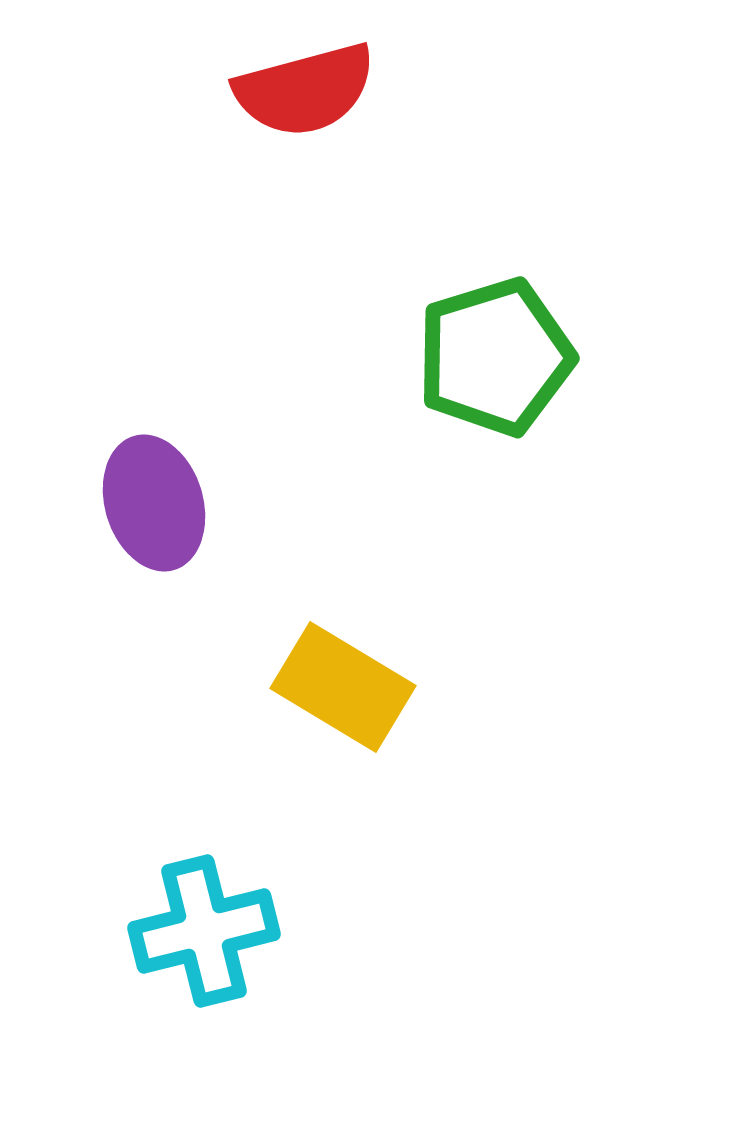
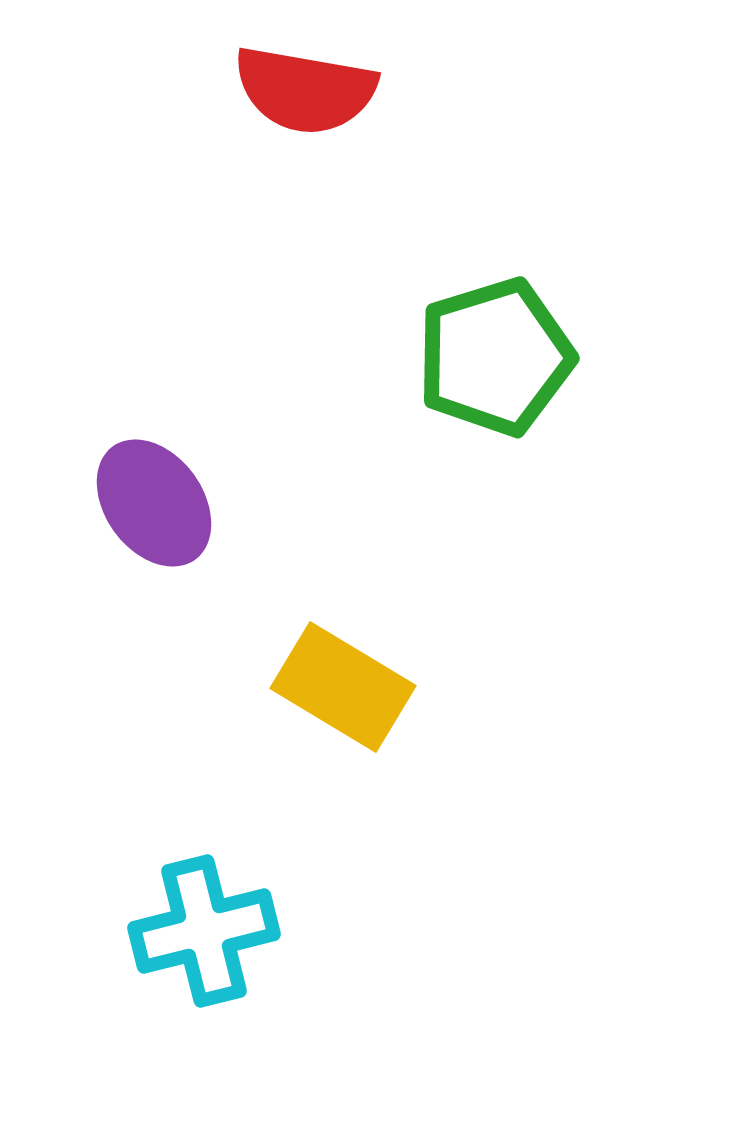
red semicircle: rotated 25 degrees clockwise
purple ellipse: rotated 19 degrees counterclockwise
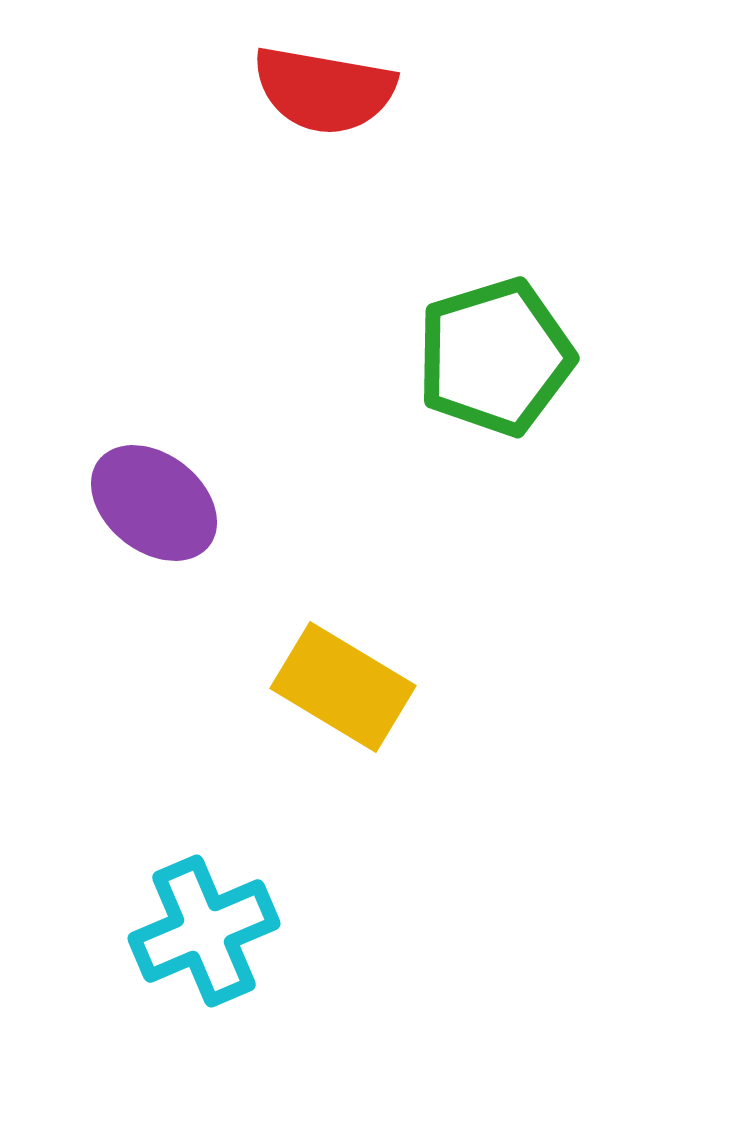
red semicircle: moved 19 px right
purple ellipse: rotated 16 degrees counterclockwise
cyan cross: rotated 9 degrees counterclockwise
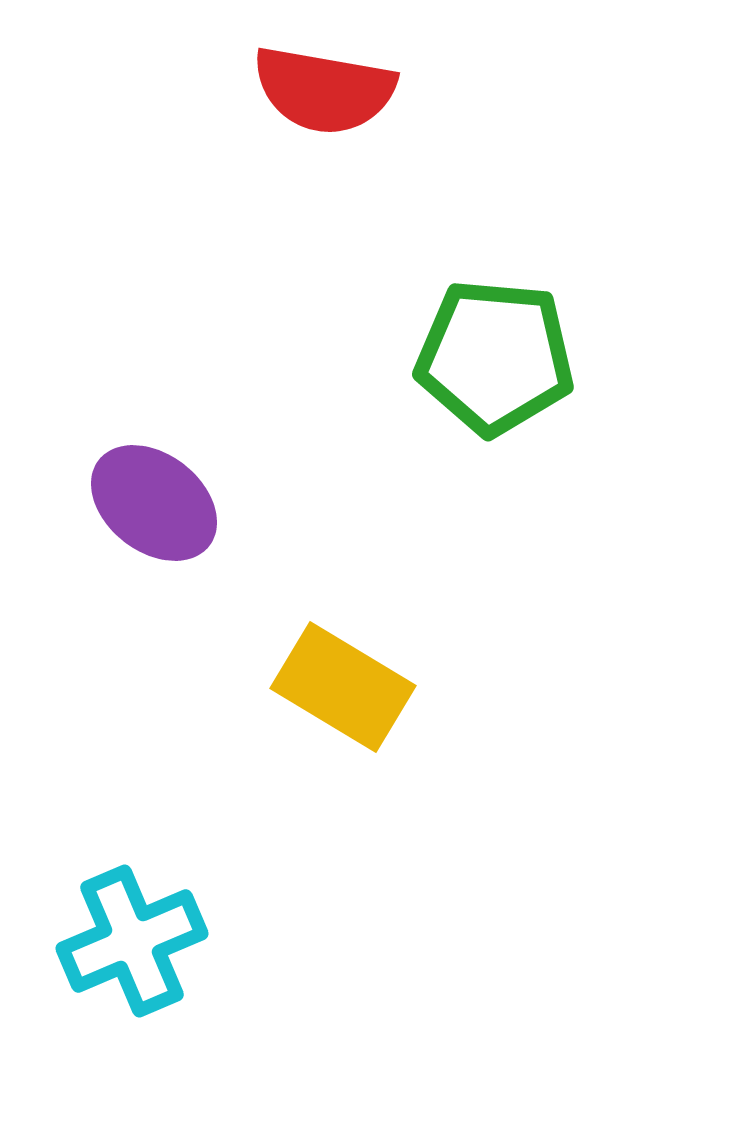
green pentagon: rotated 22 degrees clockwise
cyan cross: moved 72 px left, 10 px down
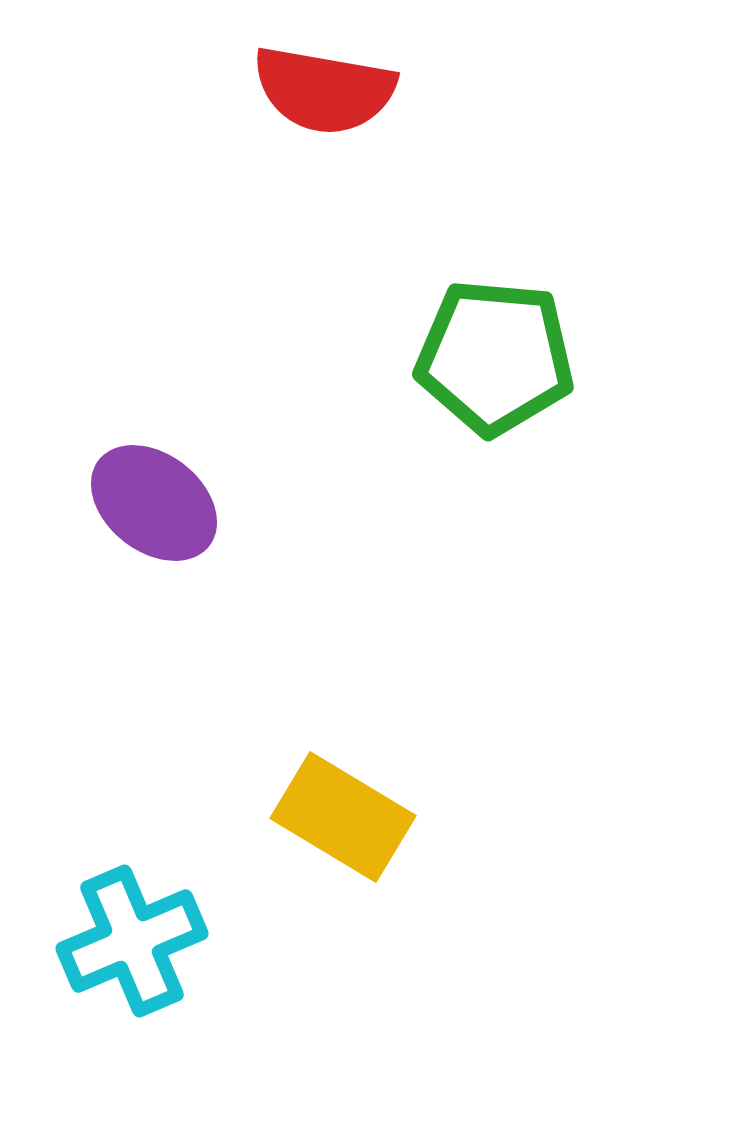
yellow rectangle: moved 130 px down
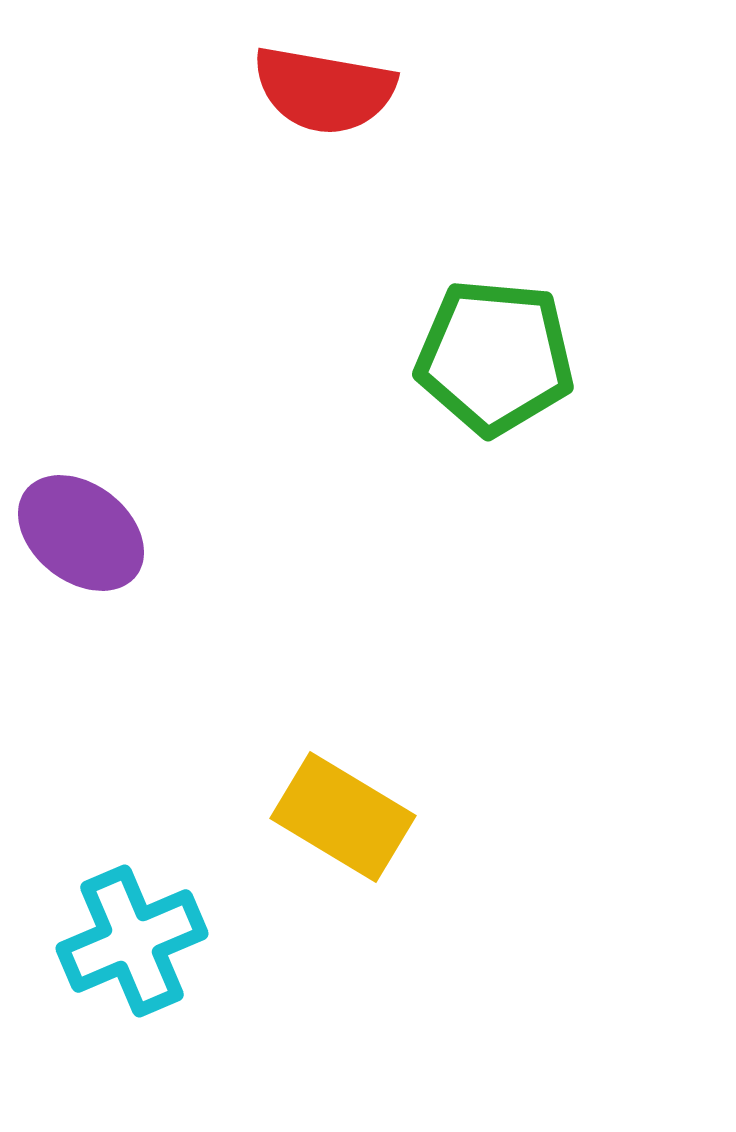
purple ellipse: moved 73 px left, 30 px down
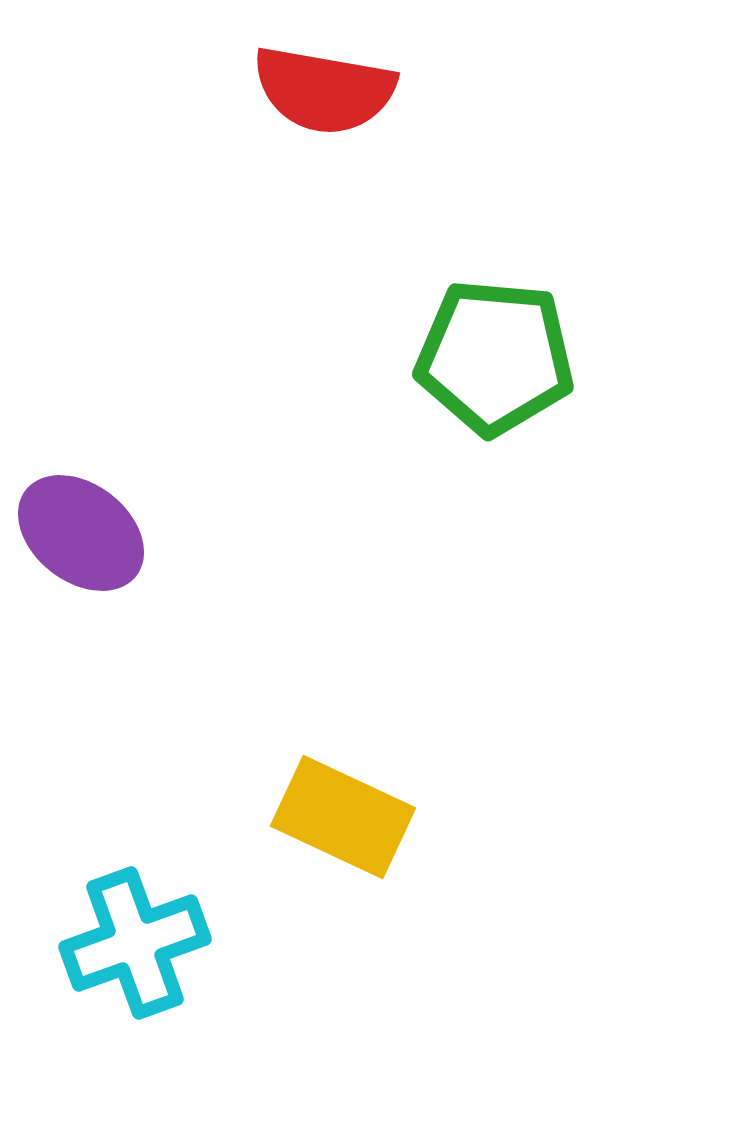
yellow rectangle: rotated 6 degrees counterclockwise
cyan cross: moved 3 px right, 2 px down; rotated 3 degrees clockwise
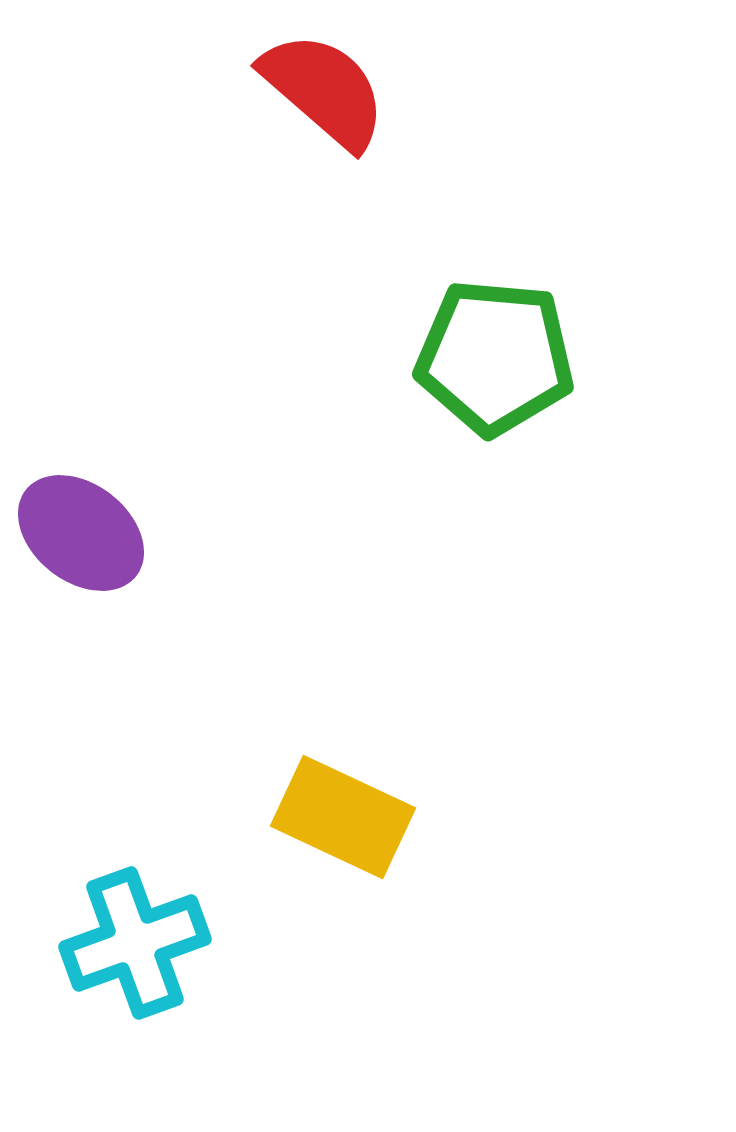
red semicircle: rotated 149 degrees counterclockwise
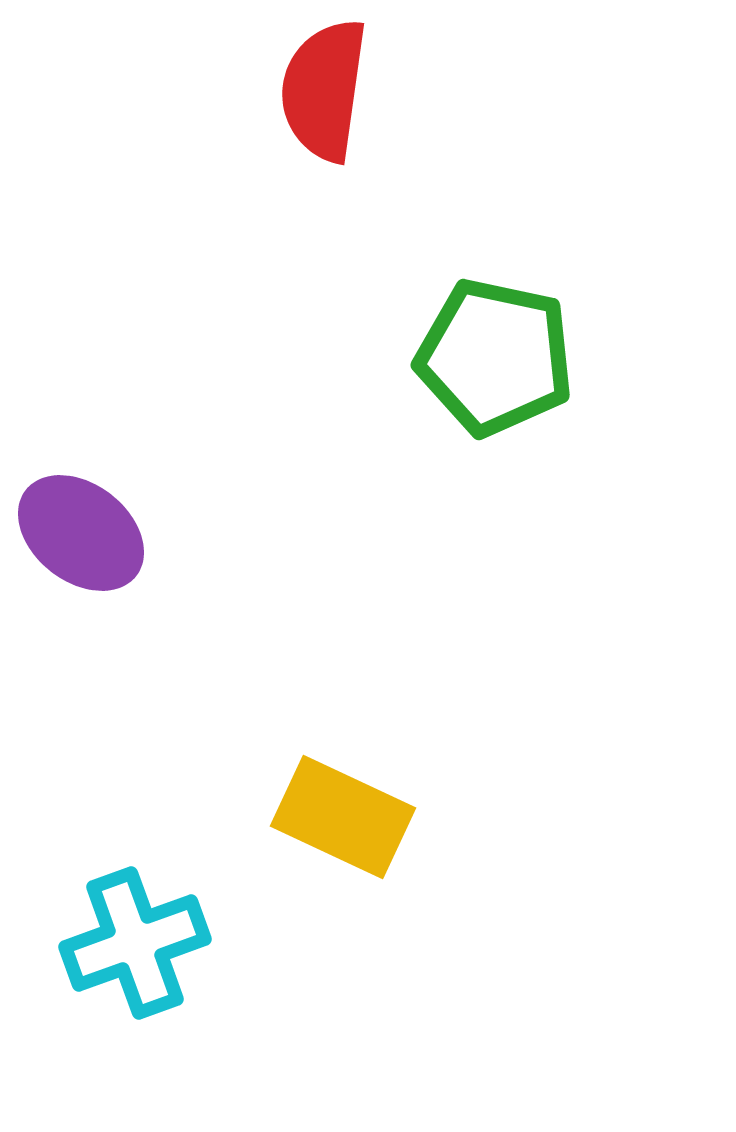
red semicircle: rotated 123 degrees counterclockwise
green pentagon: rotated 7 degrees clockwise
